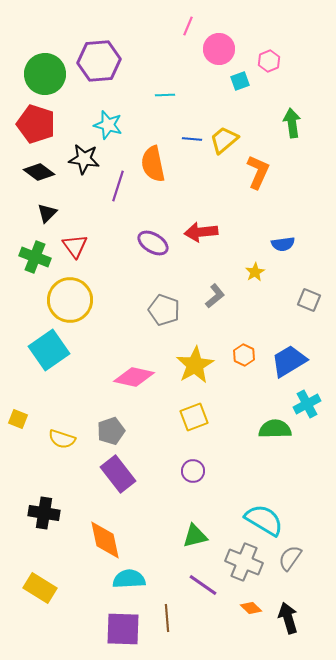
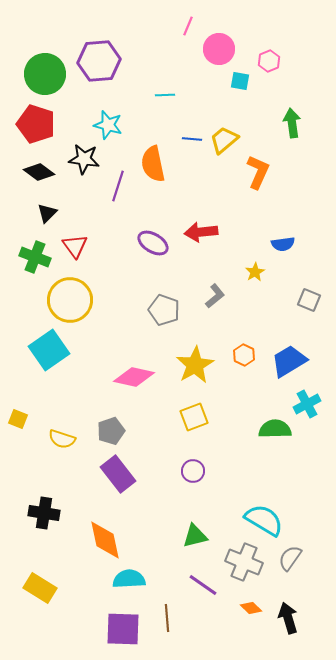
cyan square at (240, 81): rotated 30 degrees clockwise
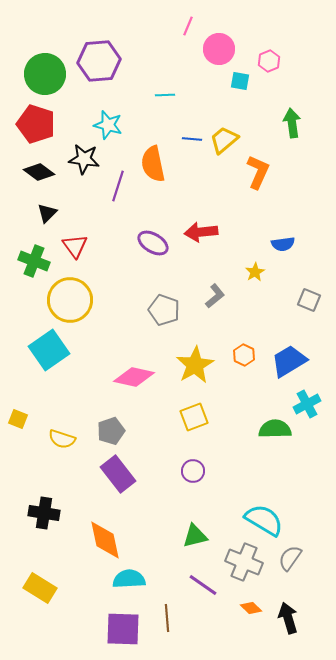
green cross at (35, 257): moved 1 px left, 4 px down
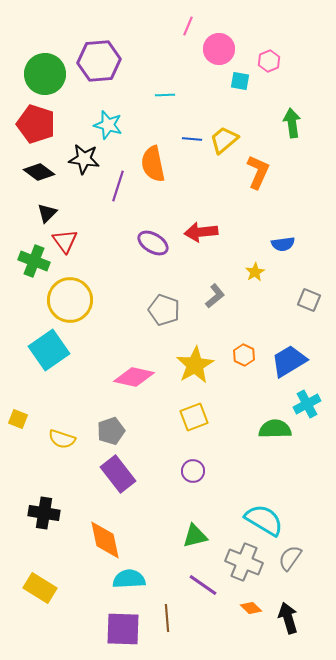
red triangle at (75, 246): moved 10 px left, 5 px up
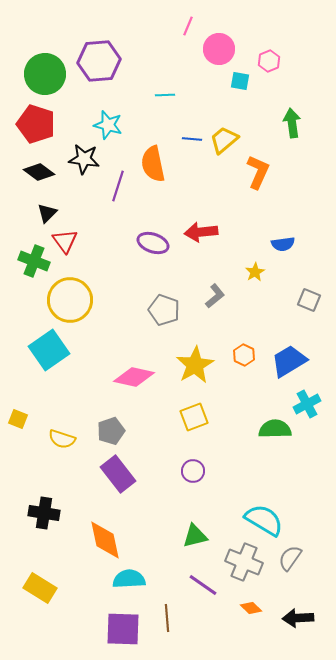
purple ellipse at (153, 243): rotated 12 degrees counterclockwise
black arrow at (288, 618): moved 10 px right; rotated 76 degrees counterclockwise
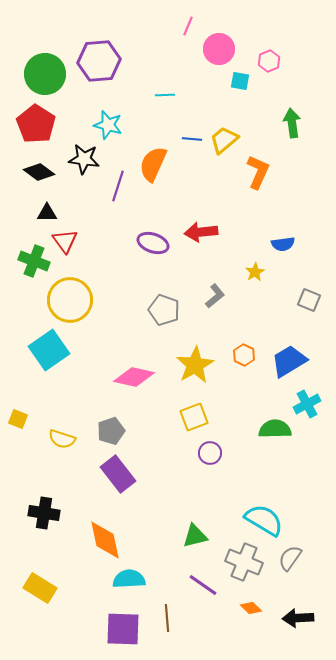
red pentagon at (36, 124): rotated 15 degrees clockwise
orange semicircle at (153, 164): rotated 36 degrees clockwise
black triangle at (47, 213): rotated 45 degrees clockwise
purple circle at (193, 471): moved 17 px right, 18 px up
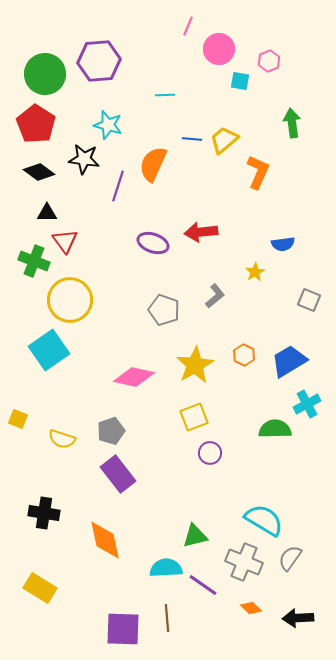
cyan semicircle at (129, 579): moved 37 px right, 11 px up
